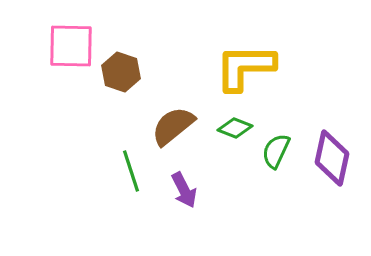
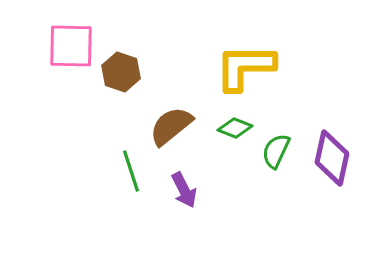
brown semicircle: moved 2 px left
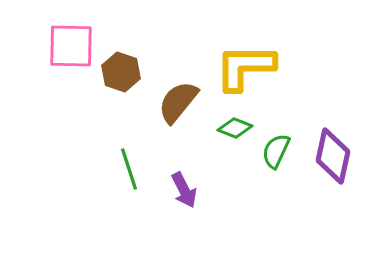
brown semicircle: moved 7 px right, 24 px up; rotated 12 degrees counterclockwise
purple diamond: moved 1 px right, 2 px up
green line: moved 2 px left, 2 px up
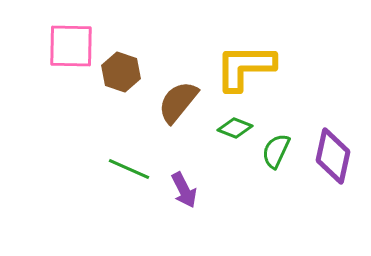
green line: rotated 48 degrees counterclockwise
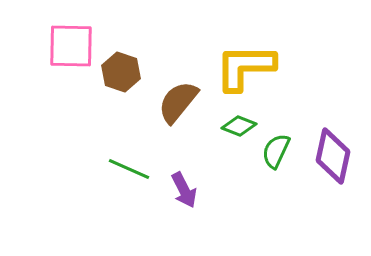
green diamond: moved 4 px right, 2 px up
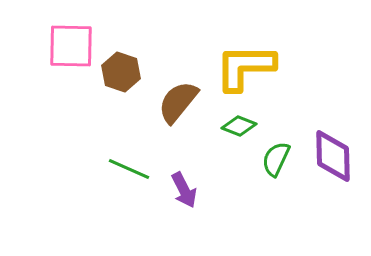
green semicircle: moved 8 px down
purple diamond: rotated 14 degrees counterclockwise
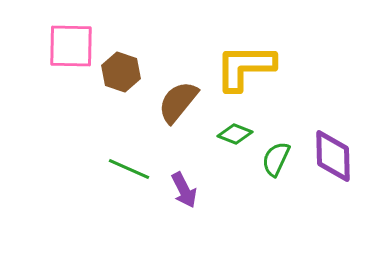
green diamond: moved 4 px left, 8 px down
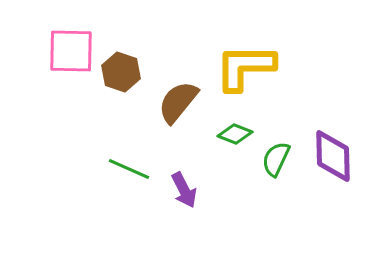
pink square: moved 5 px down
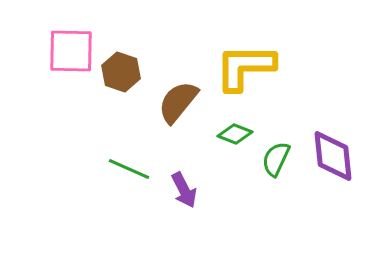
purple diamond: rotated 4 degrees counterclockwise
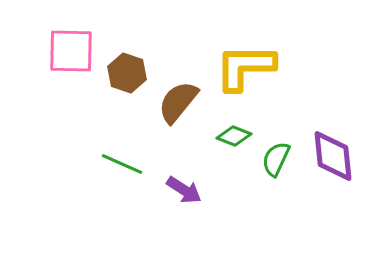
brown hexagon: moved 6 px right, 1 px down
green diamond: moved 1 px left, 2 px down
green line: moved 7 px left, 5 px up
purple arrow: rotated 30 degrees counterclockwise
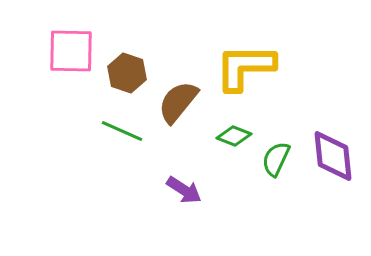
green line: moved 33 px up
